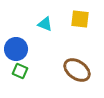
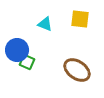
blue circle: moved 1 px right, 1 px down
green square: moved 7 px right, 9 px up
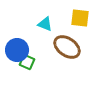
yellow square: moved 1 px up
brown ellipse: moved 10 px left, 23 px up
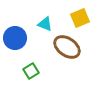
yellow square: rotated 30 degrees counterclockwise
blue circle: moved 2 px left, 12 px up
green square: moved 4 px right, 9 px down; rotated 35 degrees clockwise
